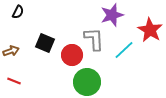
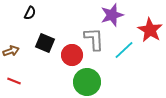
black semicircle: moved 12 px right, 1 px down
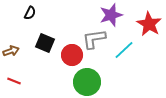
purple star: moved 1 px left
red star: moved 1 px left, 6 px up
gray L-shape: rotated 95 degrees counterclockwise
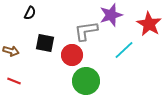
gray L-shape: moved 8 px left, 8 px up
black square: rotated 12 degrees counterclockwise
brown arrow: rotated 35 degrees clockwise
green circle: moved 1 px left, 1 px up
